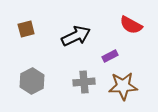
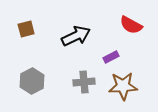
purple rectangle: moved 1 px right, 1 px down
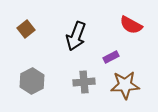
brown square: rotated 24 degrees counterclockwise
black arrow: rotated 136 degrees clockwise
brown star: moved 2 px right, 1 px up
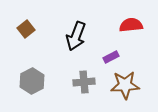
red semicircle: rotated 145 degrees clockwise
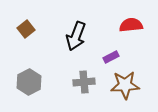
gray hexagon: moved 3 px left, 1 px down
